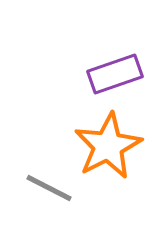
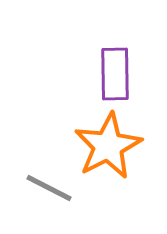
purple rectangle: rotated 72 degrees counterclockwise
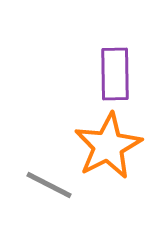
gray line: moved 3 px up
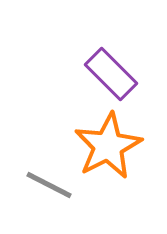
purple rectangle: moved 4 px left; rotated 44 degrees counterclockwise
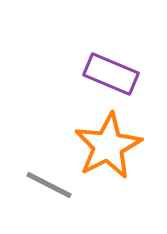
purple rectangle: rotated 22 degrees counterclockwise
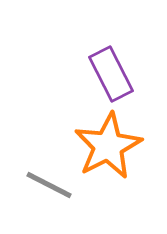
purple rectangle: rotated 40 degrees clockwise
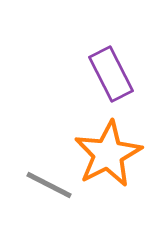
orange star: moved 8 px down
